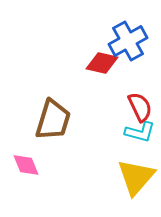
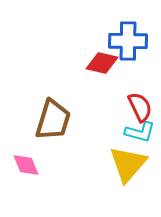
blue cross: rotated 30 degrees clockwise
yellow triangle: moved 8 px left, 13 px up
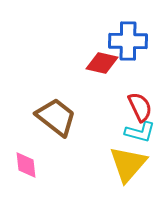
brown trapezoid: moved 3 px right, 3 px up; rotated 69 degrees counterclockwise
pink diamond: rotated 16 degrees clockwise
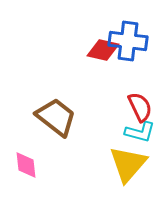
blue cross: rotated 6 degrees clockwise
red diamond: moved 1 px right, 13 px up
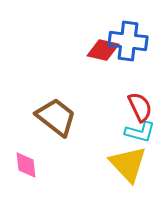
yellow triangle: rotated 24 degrees counterclockwise
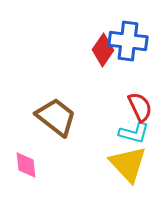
red diamond: rotated 68 degrees counterclockwise
cyan L-shape: moved 6 px left, 1 px down
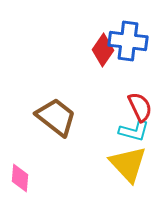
cyan L-shape: moved 2 px up
pink diamond: moved 6 px left, 13 px down; rotated 12 degrees clockwise
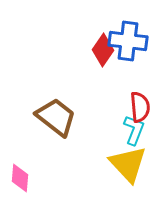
red semicircle: rotated 20 degrees clockwise
cyan L-shape: moved 1 px up; rotated 84 degrees counterclockwise
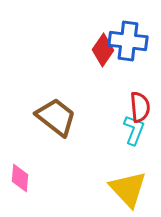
yellow triangle: moved 25 px down
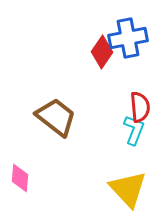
blue cross: moved 3 px up; rotated 18 degrees counterclockwise
red diamond: moved 1 px left, 2 px down
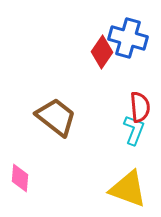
blue cross: rotated 27 degrees clockwise
yellow triangle: rotated 27 degrees counterclockwise
